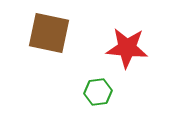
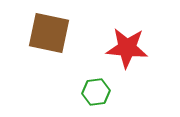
green hexagon: moved 2 px left
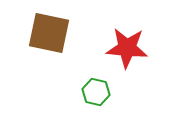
green hexagon: rotated 20 degrees clockwise
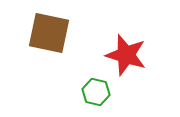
red star: moved 1 px left, 7 px down; rotated 12 degrees clockwise
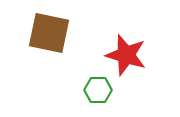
green hexagon: moved 2 px right, 2 px up; rotated 12 degrees counterclockwise
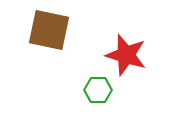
brown square: moved 3 px up
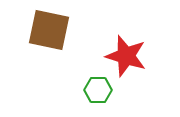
red star: moved 1 px down
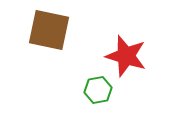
green hexagon: rotated 12 degrees counterclockwise
